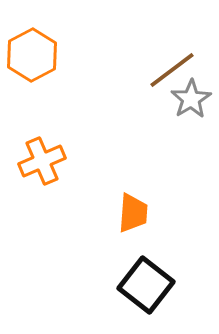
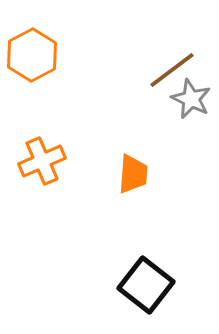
gray star: rotated 15 degrees counterclockwise
orange trapezoid: moved 39 px up
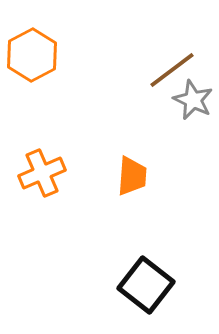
gray star: moved 2 px right, 1 px down
orange cross: moved 12 px down
orange trapezoid: moved 1 px left, 2 px down
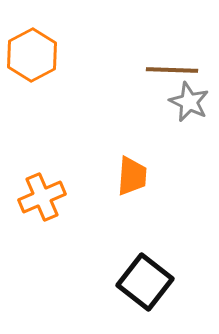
brown line: rotated 39 degrees clockwise
gray star: moved 4 px left, 2 px down
orange cross: moved 24 px down
black square: moved 1 px left, 3 px up
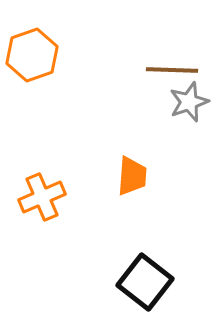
orange hexagon: rotated 9 degrees clockwise
gray star: rotated 27 degrees clockwise
